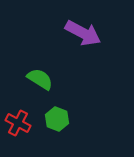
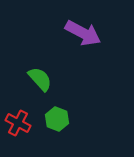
green semicircle: rotated 16 degrees clockwise
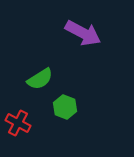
green semicircle: rotated 100 degrees clockwise
green hexagon: moved 8 px right, 12 px up
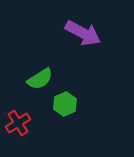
green hexagon: moved 3 px up; rotated 15 degrees clockwise
red cross: rotated 30 degrees clockwise
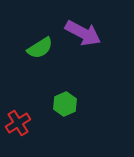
green semicircle: moved 31 px up
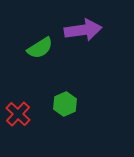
purple arrow: moved 3 px up; rotated 36 degrees counterclockwise
red cross: moved 9 px up; rotated 15 degrees counterclockwise
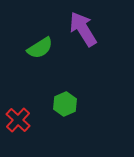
purple arrow: moved 1 px up; rotated 114 degrees counterclockwise
red cross: moved 6 px down
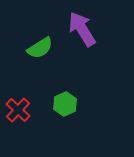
purple arrow: moved 1 px left
red cross: moved 10 px up
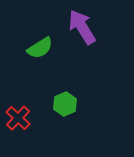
purple arrow: moved 2 px up
red cross: moved 8 px down
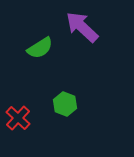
purple arrow: rotated 15 degrees counterclockwise
green hexagon: rotated 15 degrees counterclockwise
